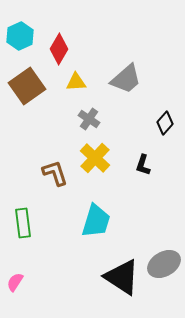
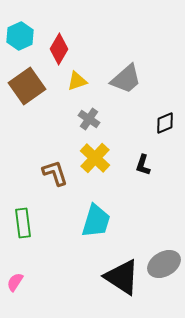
yellow triangle: moved 1 px right, 1 px up; rotated 15 degrees counterclockwise
black diamond: rotated 25 degrees clockwise
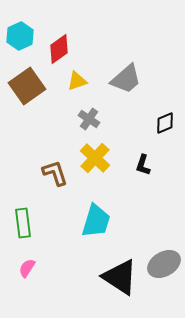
red diamond: rotated 24 degrees clockwise
black triangle: moved 2 px left
pink semicircle: moved 12 px right, 14 px up
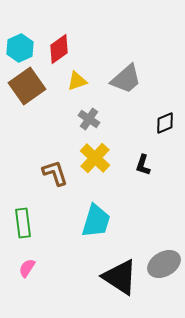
cyan hexagon: moved 12 px down
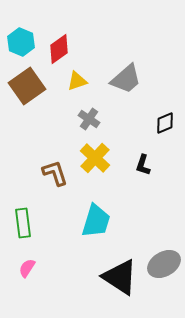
cyan hexagon: moved 1 px right, 6 px up; rotated 12 degrees counterclockwise
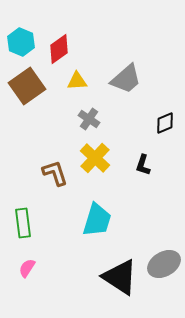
yellow triangle: rotated 15 degrees clockwise
cyan trapezoid: moved 1 px right, 1 px up
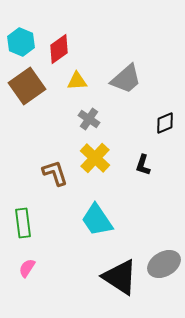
cyan trapezoid: rotated 129 degrees clockwise
